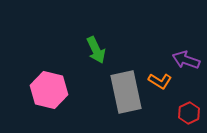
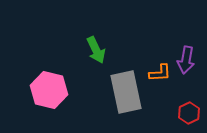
purple arrow: rotated 100 degrees counterclockwise
orange L-shape: moved 8 px up; rotated 35 degrees counterclockwise
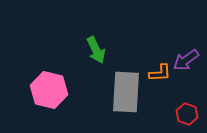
purple arrow: rotated 44 degrees clockwise
gray rectangle: rotated 15 degrees clockwise
red hexagon: moved 2 px left, 1 px down; rotated 15 degrees counterclockwise
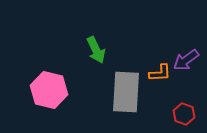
red hexagon: moved 3 px left
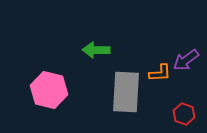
green arrow: rotated 116 degrees clockwise
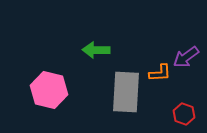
purple arrow: moved 3 px up
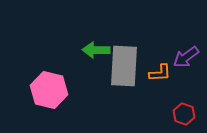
gray rectangle: moved 2 px left, 26 px up
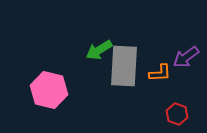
green arrow: moved 3 px right; rotated 32 degrees counterclockwise
red hexagon: moved 7 px left
